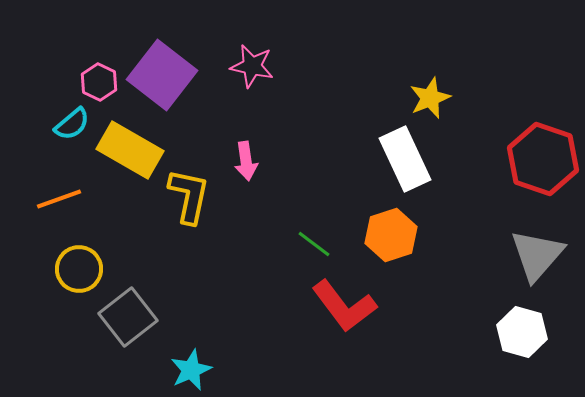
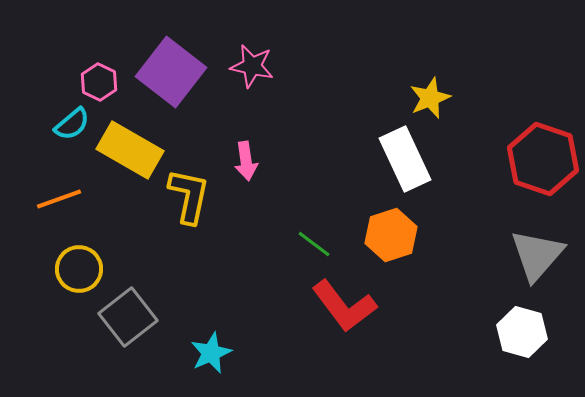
purple square: moved 9 px right, 3 px up
cyan star: moved 20 px right, 17 px up
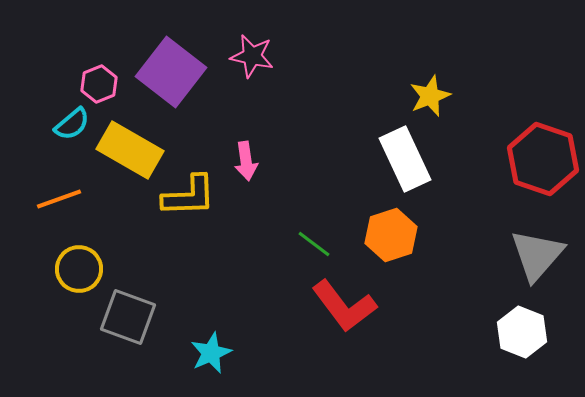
pink star: moved 10 px up
pink hexagon: moved 2 px down; rotated 12 degrees clockwise
yellow star: moved 2 px up
yellow L-shape: rotated 76 degrees clockwise
gray square: rotated 32 degrees counterclockwise
white hexagon: rotated 6 degrees clockwise
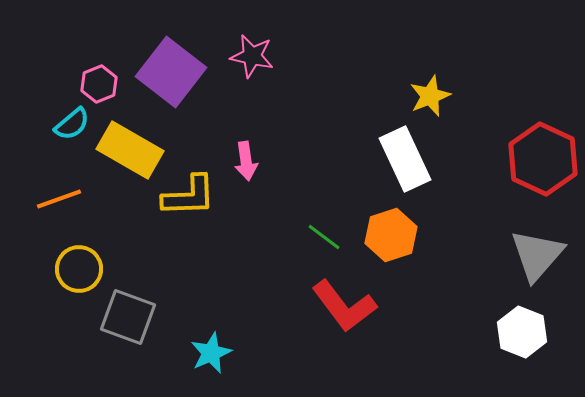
red hexagon: rotated 6 degrees clockwise
green line: moved 10 px right, 7 px up
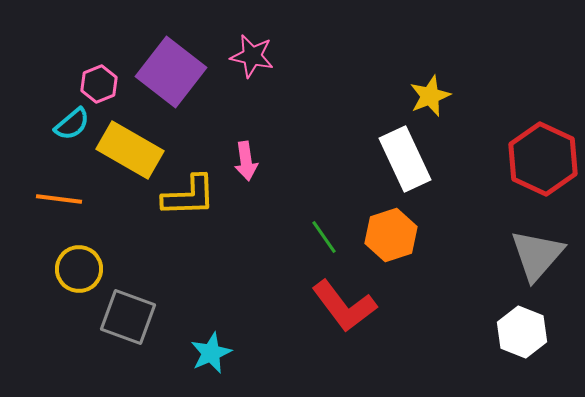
orange line: rotated 27 degrees clockwise
green line: rotated 18 degrees clockwise
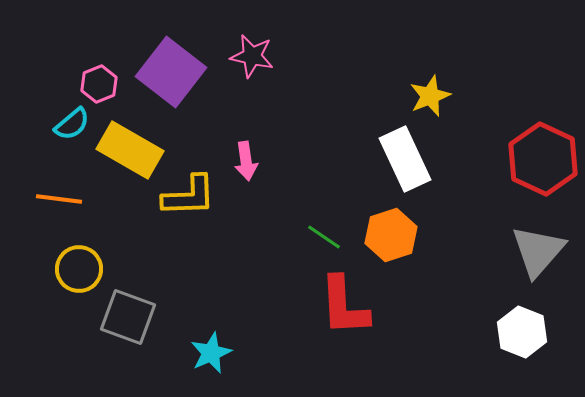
green line: rotated 21 degrees counterclockwise
gray triangle: moved 1 px right, 4 px up
red L-shape: rotated 34 degrees clockwise
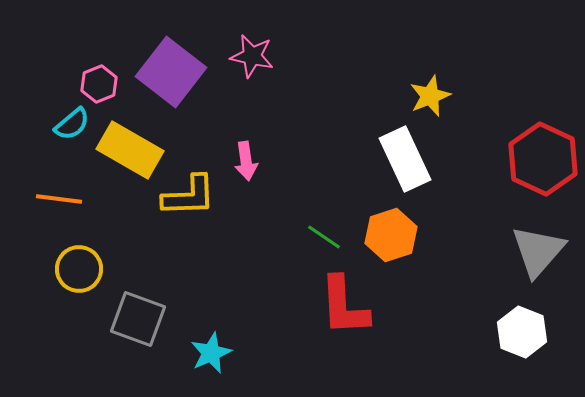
gray square: moved 10 px right, 2 px down
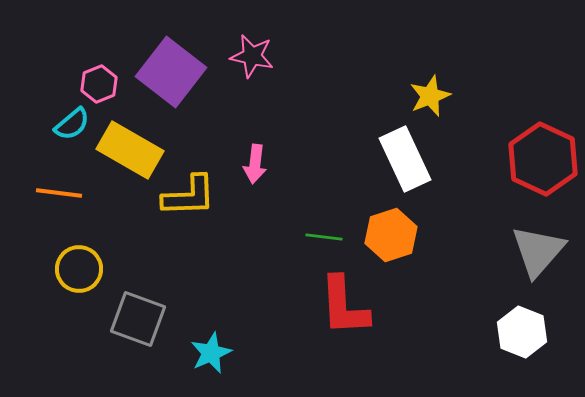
pink arrow: moved 9 px right, 3 px down; rotated 15 degrees clockwise
orange line: moved 6 px up
green line: rotated 27 degrees counterclockwise
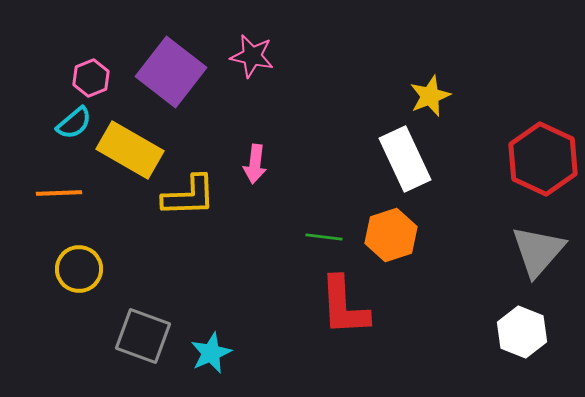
pink hexagon: moved 8 px left, 6 px up
cyan semicircle: moved 2 px right, 1 px up
orange line: rotated 9 degrees counterclockwise
gray square: moved 5 px right, 17 px down
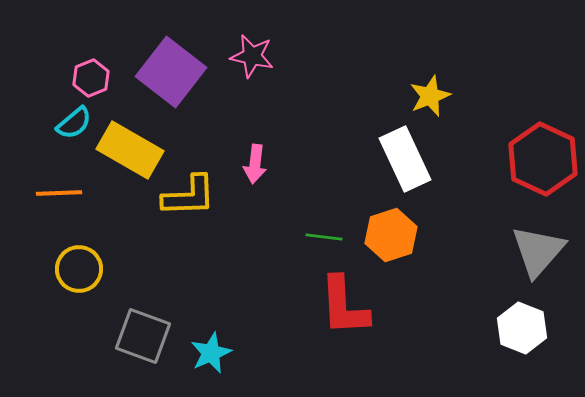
white hexagon: moved 4 px up
